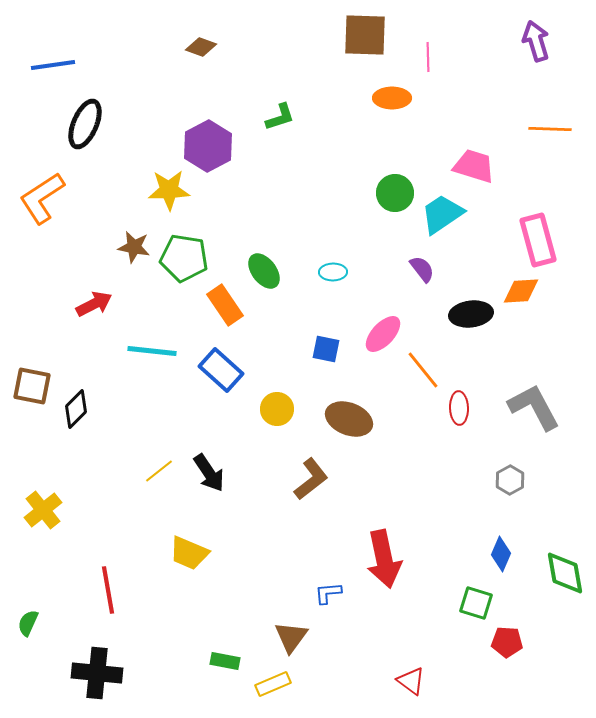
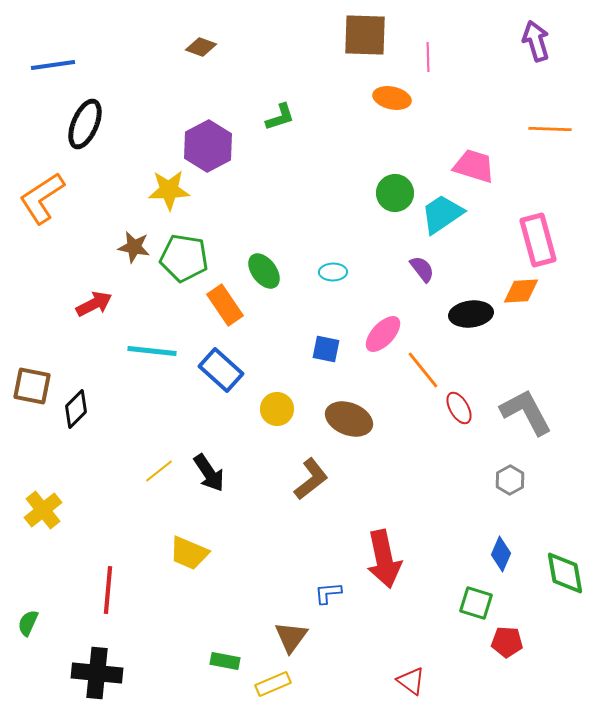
orange ellipse at (392, 98): rotated 12 degrees clockwise
gray L-shape at (534, 407): moved 8 px left, 5 px down
red ellipse at (459, 408): rotated 28 degrees counterclockwise
red line at (108, 590): rotated 15 degrees clockwise
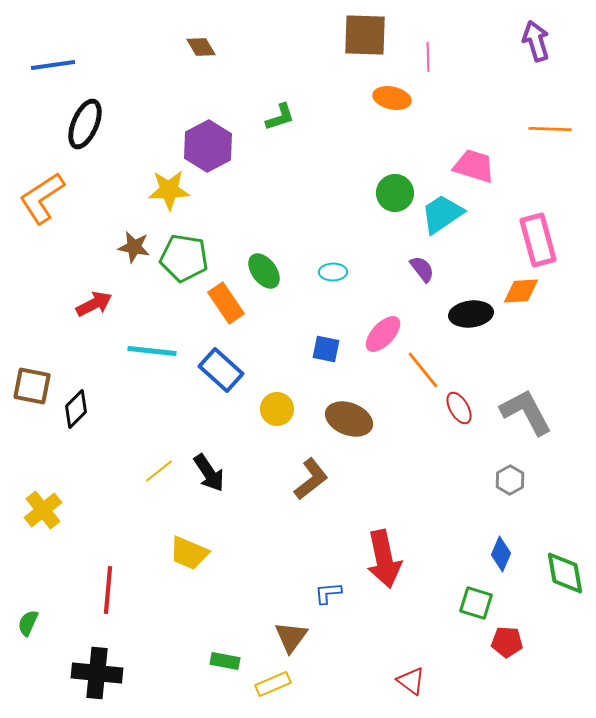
brown diamond at (201, 47): rotated 40 degrees clockwise
orange rectangle at (225, 305): moved 1 px right, 2 px up
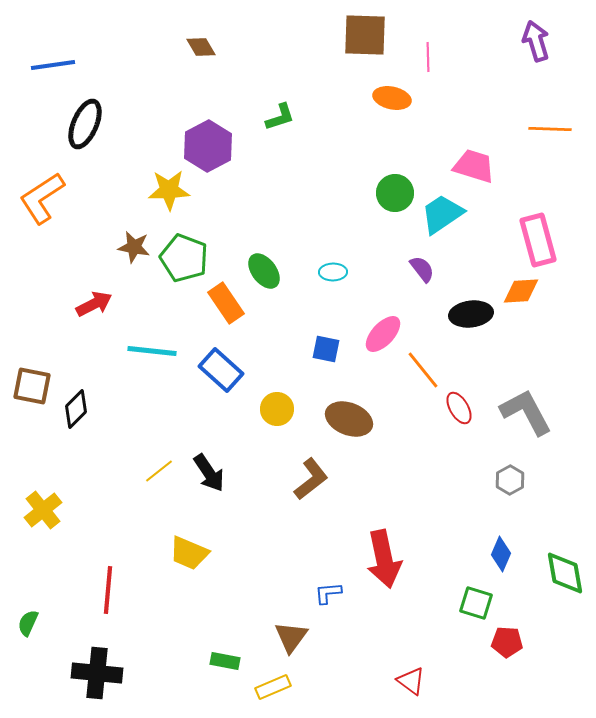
green pentagon at (184, 258): rotated 12 degrees clockwise
yellow rectangle at (273, 684): moved 3 px down
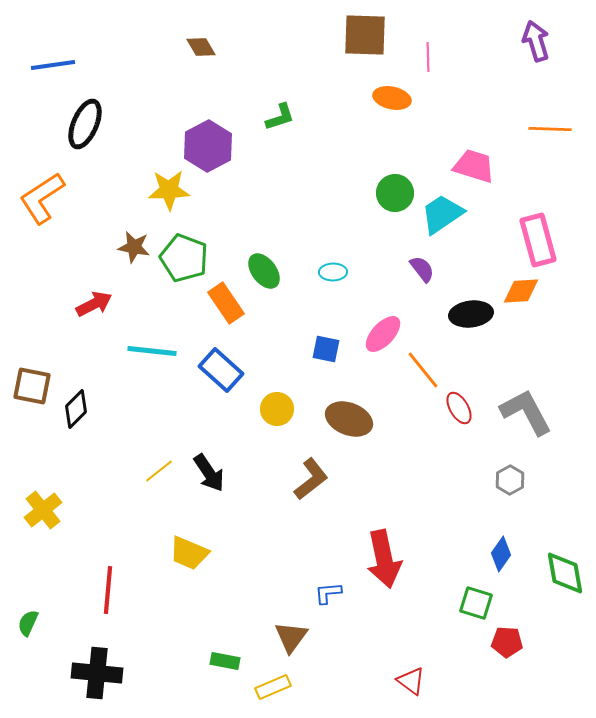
blue diamond at (501, 554): rotated 12 degrees clockwise
